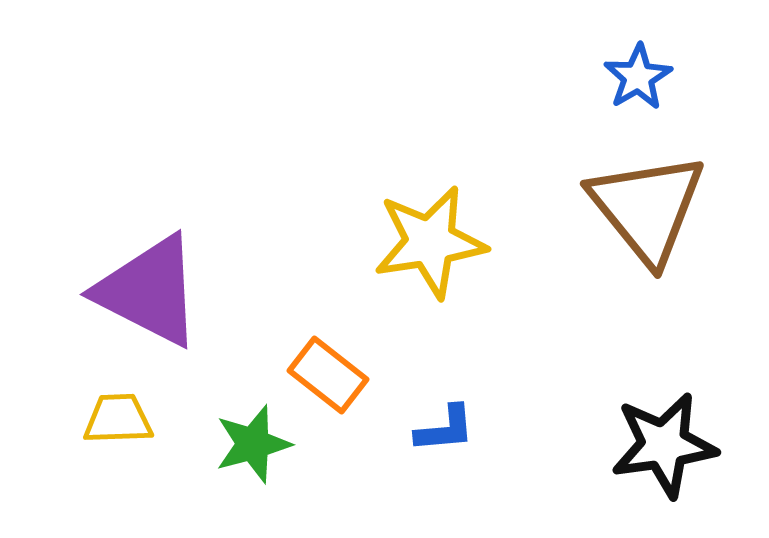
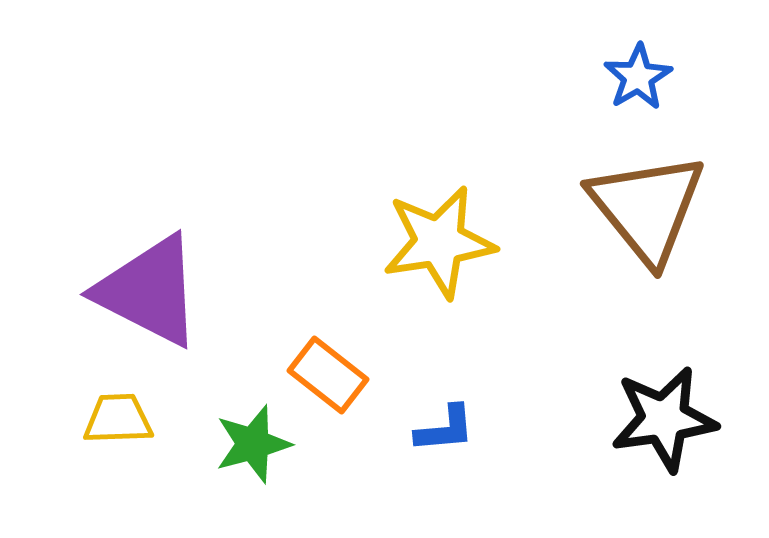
yellow star: moved 9 px right
black star: moved 26 px up
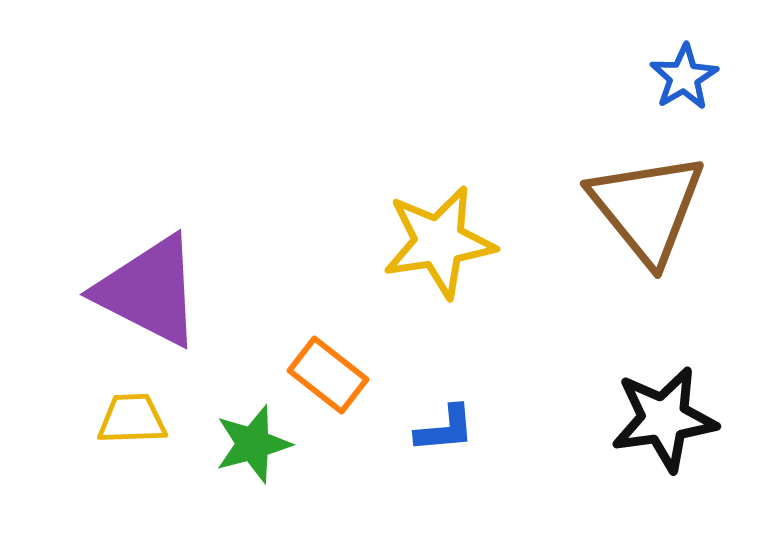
blue star: moved 46 px right
yellow trapezoid: moved 14 px right
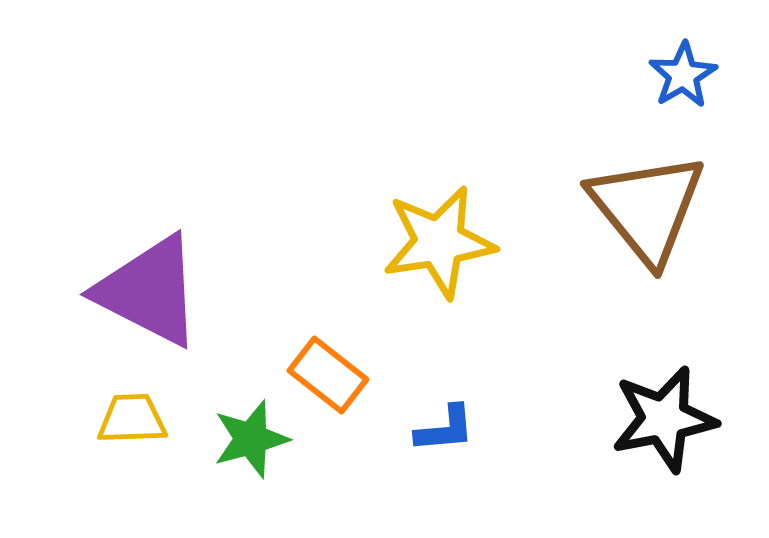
blue star: moved 1 px left, 2 px up
black star: rotated 3 degrees counterclockwise
green star: moved 2 px left, 5 px up
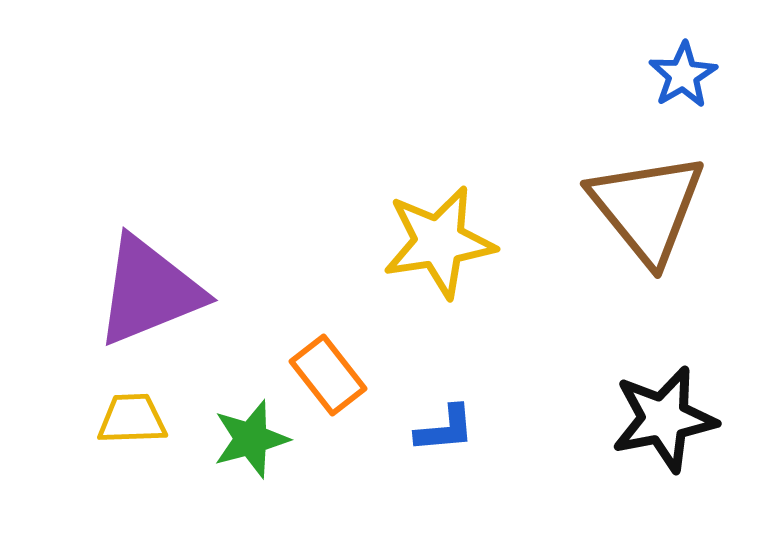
purple triangle: rotated 49 degrees counterclockwise
orange rectangle: rotated 14 degrees clockwise
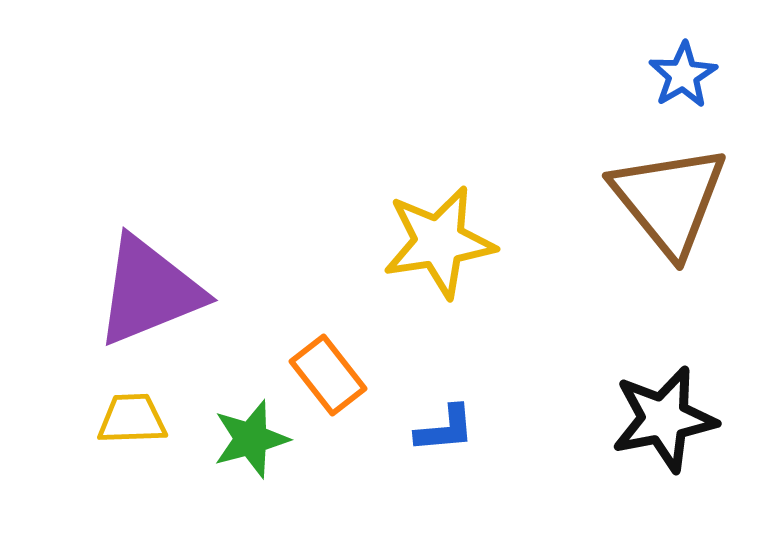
brown triangle: moved 22 px right, 8 px up
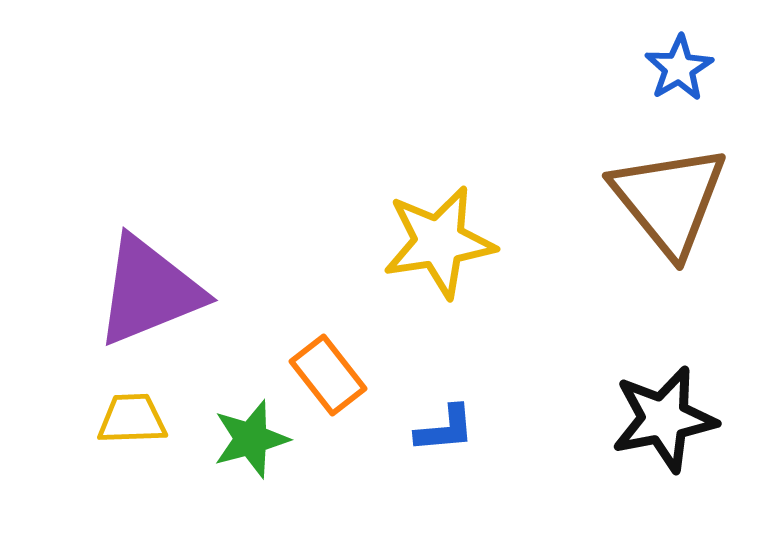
blue star: moved 4 px left, 7 px up
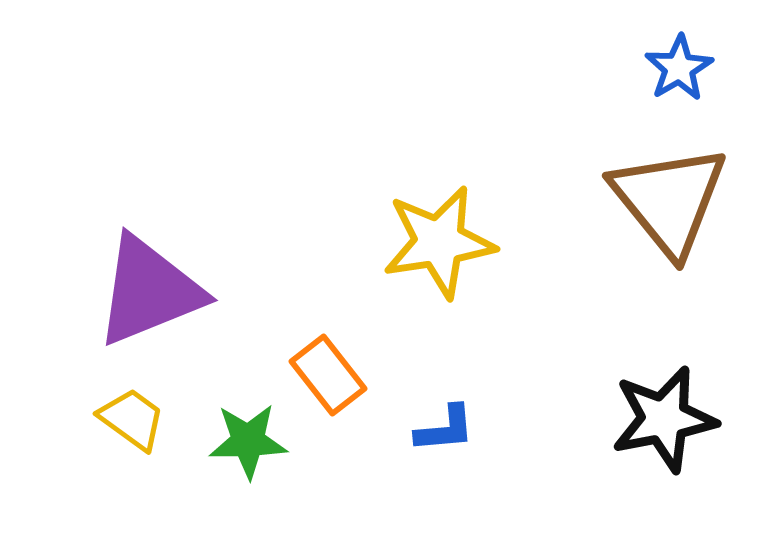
yellow trapezoid: rotated 38 degrees clockwise
green star: moved 3 px left, 2 px down; rotated 14 degrees clockwise
